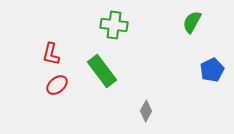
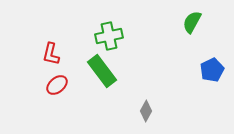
green cross: moved 5 px left, 11 px down; rotated 20 degrees counterclockwise
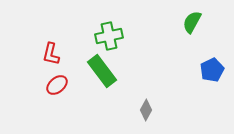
gray diamond: moved 1 px up
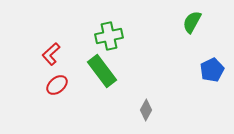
red L-shape: rotated 35 degrees clockwise
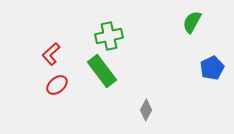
blue pentagon: moved 2 px up
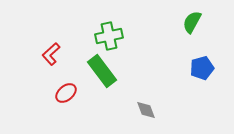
blue pentagon: moved 10 px left; rotated 10 degrees clockwise
red ellipse: moved 9 px right, 8 px down
gray diamond: rotated 50 degrees counterclockwise
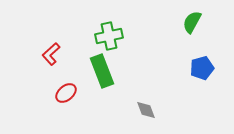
green rectangle: rotated 16 degrees clockwise
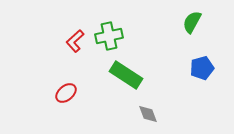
red L-shape: moved 24 px right, 13 px up
green rectangle: moved 24 px right, 4 px down; rotated 36 degrees counterclockwise
gray diamond: moved 2 px right, 4 px down
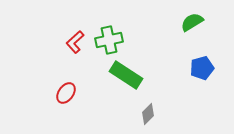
green semicircle: rotated 30 degrees clockwise
green cross: moved 4 px down
red L-shape: moved 1 px down
red ellipse: rotated 15 degrees counterclockwise
gray diamond: rotated 65 degrees clockwise
